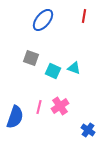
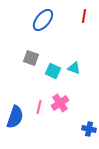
pink cross: moved 3 px up
blue cross: moved 1 px right, 1 px up; rotated 24 degrees counterclockwise
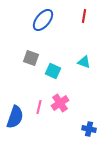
cyan triangle: moved 10 px right, 6 px up
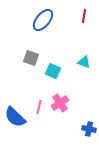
blue semicircle: rotated 115 degrees clockwise
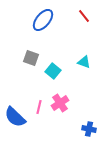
red line: rotated 48 degrees counterclockwise
cyan square: rotated 14 degrees clockwise
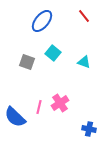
blue ellipse: moved 1 px left, 1 px down
gray square: moved 4 px left, 4 px down
cyan square: moved 18 px up
